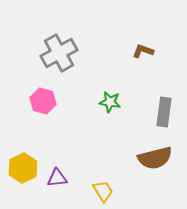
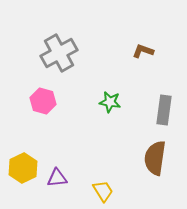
gray rectangle: moved 2 px up
brown semicircle: rotated 112 degrees clockwise
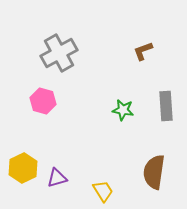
brown L-shape: rotated 40 degrees counterclockwise
green star: moved 13 px right, 8 px down
gray rectangle: moved 2 px right, 4 px up; rotated 12 degrees counterclockwise
brown semicircle: moved 1 px left, 14 px down
purple triangle: rotated 10 degrees counterclockwise
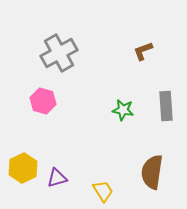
brown semicircle: moved 2 px left
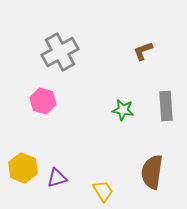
gray cross: moved 1 px right, 1 px up
yellow hexagon: rotated 12 degrees counterclockwise
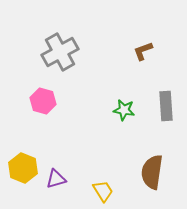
green star: moved 1 px right
purple triangle: moved 1 px left, 1 px down
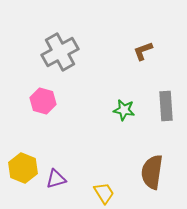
yellow trapezoid: moved 1 px right, 2 px down
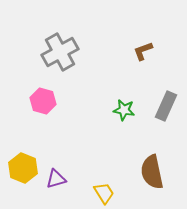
gray rectangle: rotated 28 degrees clockwise
brown semicircle: rotated 20 degrees counterclockwise
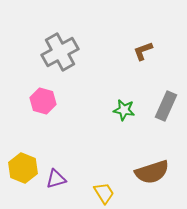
brown semicircle: rotated 96 degrees counterclockwise
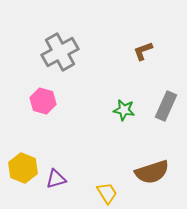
yellow trapezoid: moved 3 px right
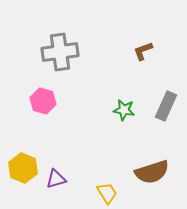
gray cross: rotated 21 degrees clockwise
